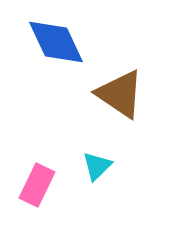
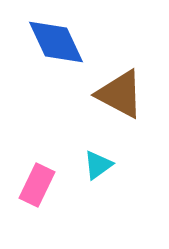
brown triangle: rotated 6 degrees counterclockwise
cyan triangle: moved 1 px right, 1 px up; rotated 8 degrees clockwise
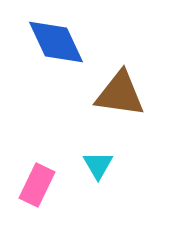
brown triangle: rotated 20 degrees counterclockwise
cyan triangle: rotated 24 degrees counterclockwise
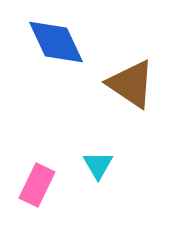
brown triangle: moved 11 px right, 10 px up; rotated 26 degrees clockwise
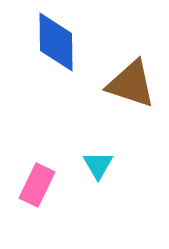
blue diamond: rotated 24 degrees clockwise
brown triangle: rotated 16 degrees counterclockwise
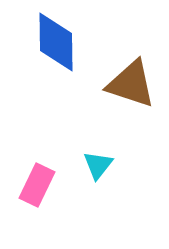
cyan triangle: rotated 8 degrees clockwise
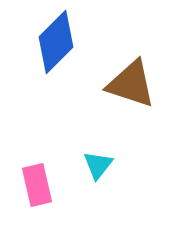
blue diamond: rotated 46 degrees clockwise
pink rectangle: rotated 39 degrees counterclockwise
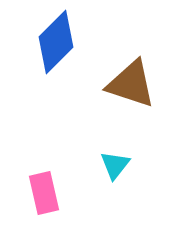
cyan triangle: moved 17 px right
pink rectangle: moved 7 px right, 8 px down
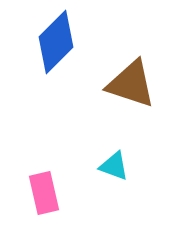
cyan triangle: moved 1 px left, 1 px down; rotated 48 degrees counterclockwise
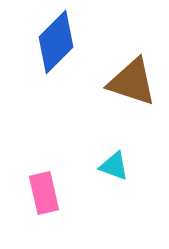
brown triangle: moved 1 px right, 2 px up
